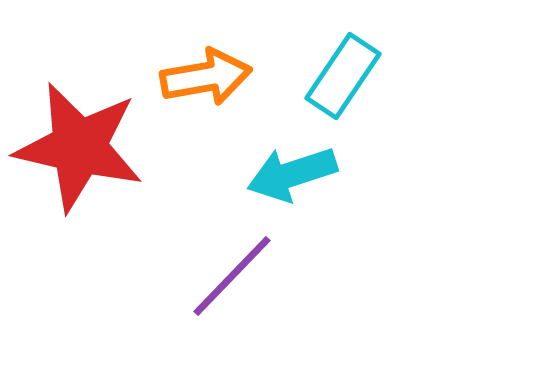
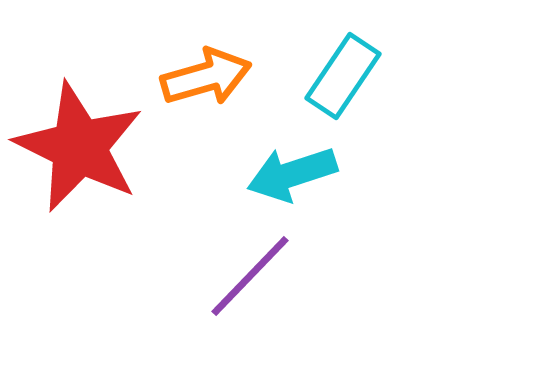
orange arrow: rotated 6 degrees counterclockwise
red star: rotated 13 degrees clockwise
purple line: moved 18 px right
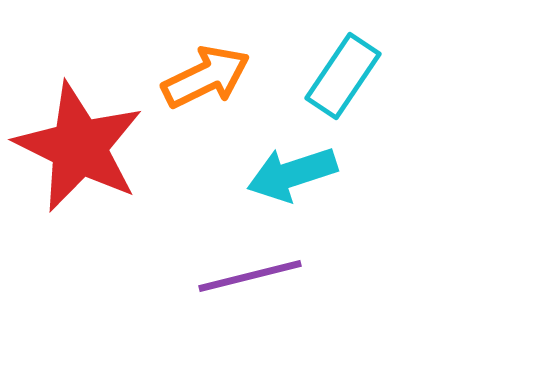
orange arrow: rotated 10 degrees counterclockwise
purple line: rotated 32 degrees clockwise
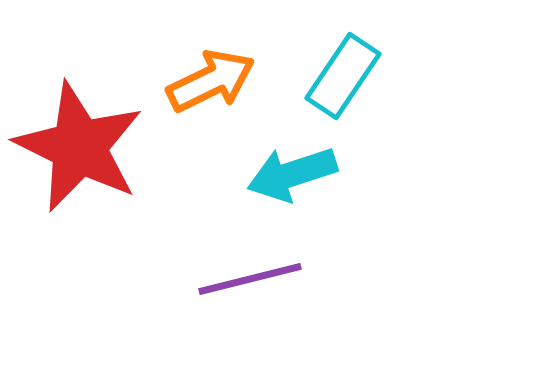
orange arrow: moved 5 px right, 4 px down
purple line: moved 3 px down
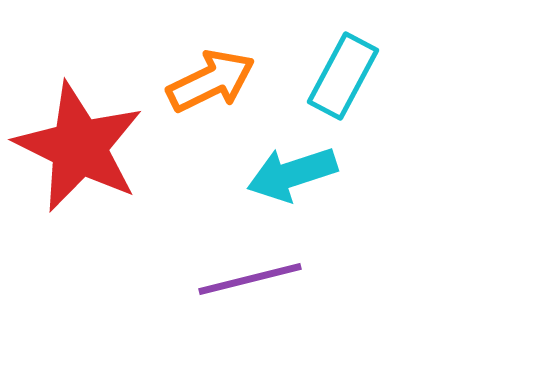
cyan rectangle: rotated 6 degrees counterclockwise
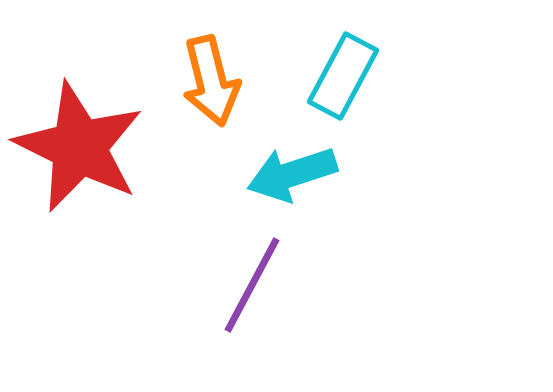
orange arrow: rotated 102 degrees clockwise
purple line: moved 2 px right, 6 px down; rotated 48 degrees counterclockwise
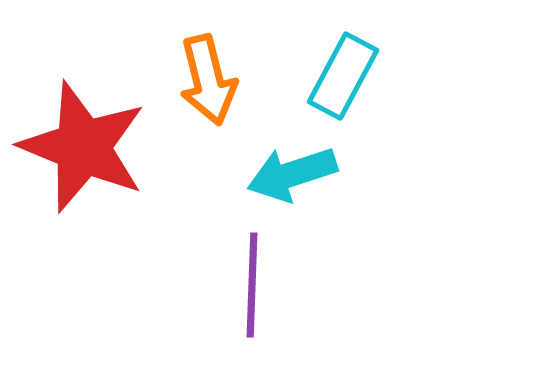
orange arrow: moved 3 px left, 1 px up
red star: moved 4 px right; rotated 4 degrees counterclockwise
purple line: rotated 26 degrees counterclockwise
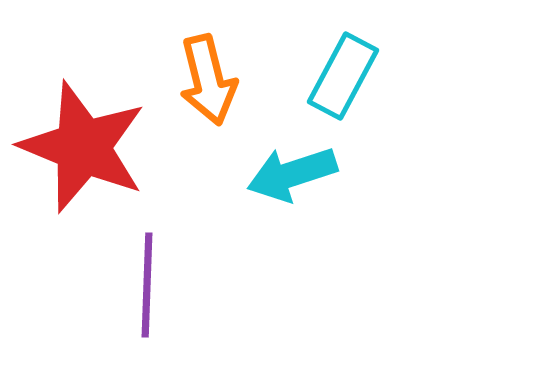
purple line: moved 105 px left
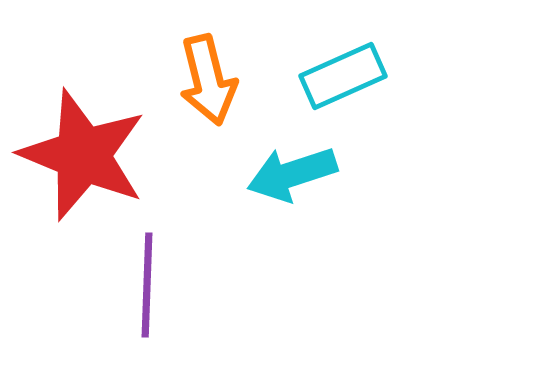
cyan rectangle: rotated 38 degrees clockwise
red star: moved 8 px down
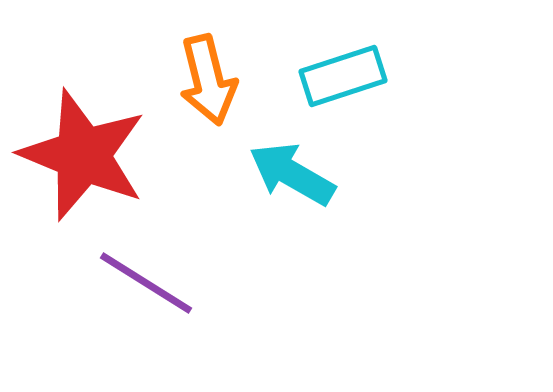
cyan rectangle: rotated 6 degrees clockwise
cyan arrow: rotated 48 degrees clockwise
purple line: moved 1 px left, 2 px up; rotated 60 degrees counterclockwise
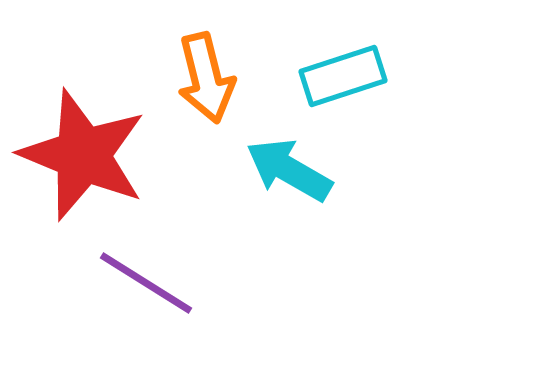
orange arrow: moved 2 px left, 2 px up
cyan arrow: moved 3 px left, 4 px up
